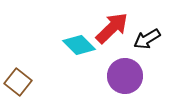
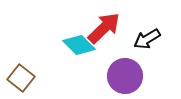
red arrow: moved 8 px left
brown square: moved 3 px right, 4 px up
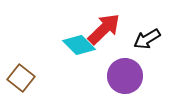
red arrow: moved 1 px down
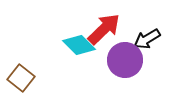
purple circle: moved 16 px up
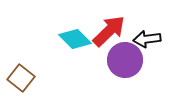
red arrow: moved 5 px right, 2 px down
black arrow: rotated 24 degrees clockwise
cyan diamond: moved 4 px left, 6 px up
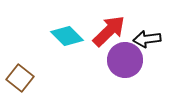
cyan diamond: moved 8 px left, 3 px up
brown square: moved 1 px left
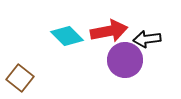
red arrow: rotated 33 degrees clockwise
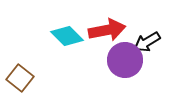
red arrow: moved 2 px left, 1 px up
black arrow: moved 3 px down; rotated 24 degrees counterclockwise
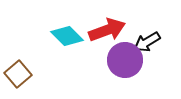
red arrow: rotated 9 degrees counterclockwise
brown square: moved 2 px left, 4 px up; rotated 12 degrees clockwise
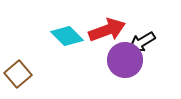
black arrow: moved 5 px left
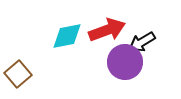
cyan diamond: rotated 56 degrees counterclockwise
purple circle: moved 2 px down
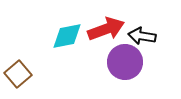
red arrow: moved 1 px left, 1 px up
black arrow: moved 6 px up; rotated 40 degrees clockwise
